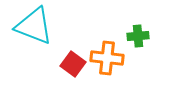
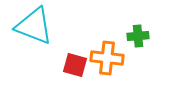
red square: moved 2 px right, 1 px down; rotated 20 degrees counterclockwise
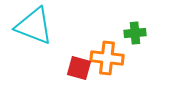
green cross: moved 3 px left, 3 px up
red square: moved 4 px right, 3 px down
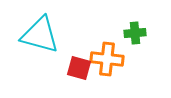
cyan triangle: moved 6 px right, 9 px down; rotated 6 degrees counterclockwise
orange cross: moved 1 px down
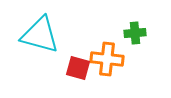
red square: moved 1 px left
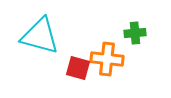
cyan triangle: moved 1 px down
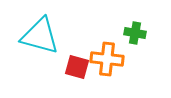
green cross: rotated 15 degrees clockwise
red square: moved 1 px left, 1 px up
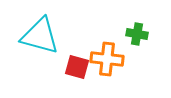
green cross: moved 2 px right, 1 px down
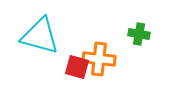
green cross: moved 2 px right
orange cross: moved 8 px left
